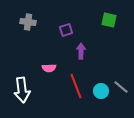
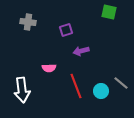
green square: moved 8 px up
purple arrow: rotated 105 degrees counterclockwise
gray line: moved 4 px up
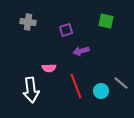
green square: moved 3 px left, 9 px down
white arrow: moved 9 px right
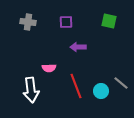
green square: moved 3 px right
purple square: moved 8 px up; rotated 16 degrees clockwise
purple arrow: moved 3 px left, 4 px up; rotated 14 degrees clockwise
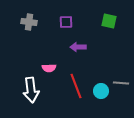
gray cross: moved 1 px right
gray line: rotated 35 degrees counterclockwise
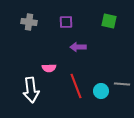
gray line: moved 1 px right, 1 px down
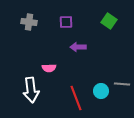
green square: rotated 21 degrees clockwise
red line: moved 12 px down
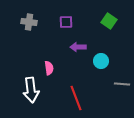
pink semicircle: rotated 96 degrees counterclockwise
cyan circle: moved 30 px up
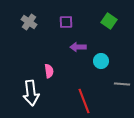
gray cross: rotated 28 degrees clockwise
pink semicircle: moved 3 px down
white arrow: moved 3 px down
red line: moved 8 px right, 3 px down
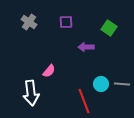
green square: moved 7 px down
purple arrow: moved 8 px right
cyan circle: moved 23 px down
pink semicircle: rotated 48 degrees clockwise
